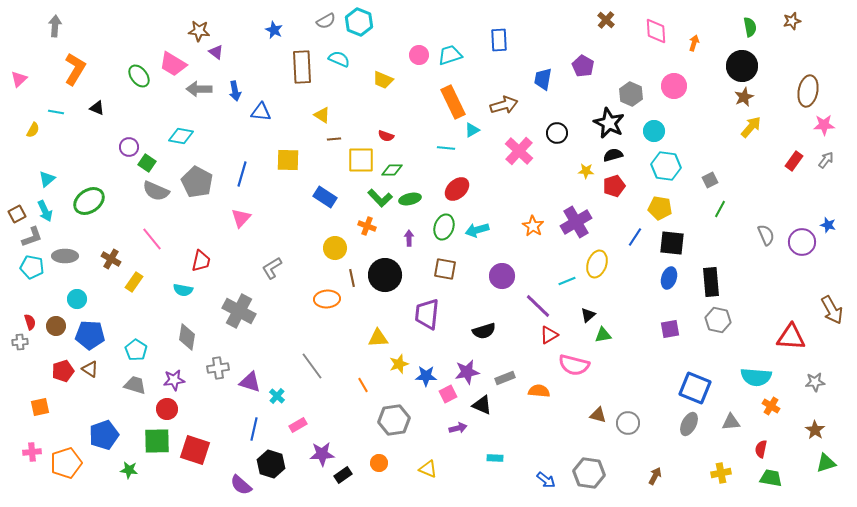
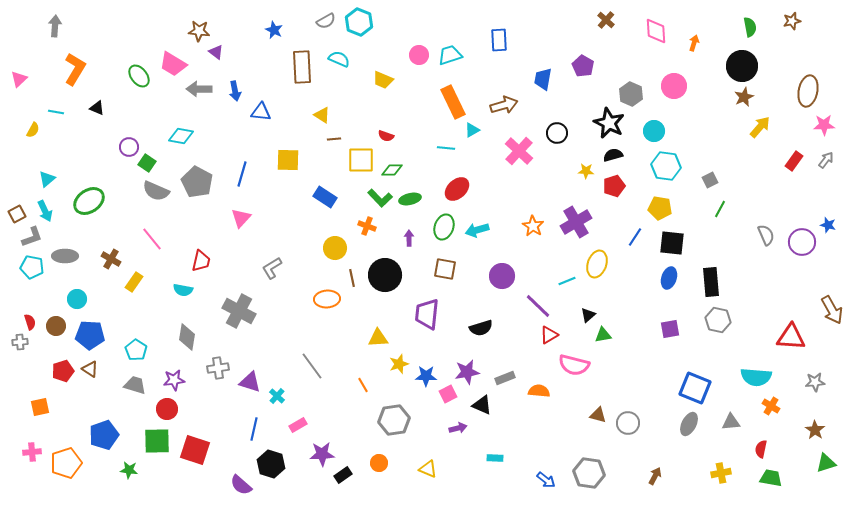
yellow arrow at (751, 127): moved 9 px right
black semicircle at (484, 331): moved 3 px left, 3 px up
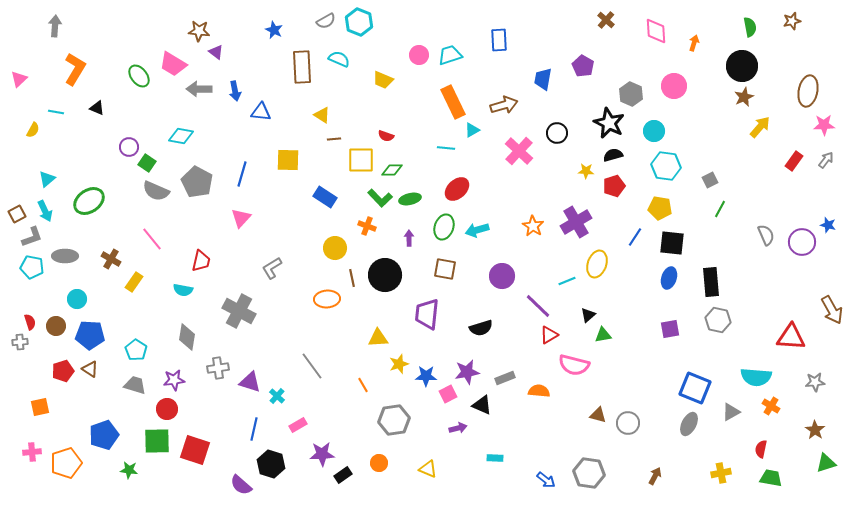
gray triangle at (731, 422): moved 10 px up; rotated 24 degrees counterclockwise
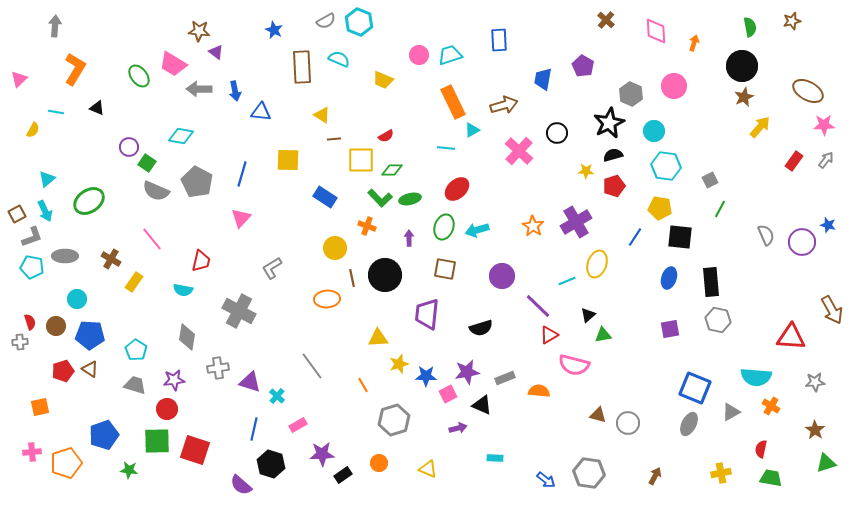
brown ellipse at (808, 91): rotated 72 degrees counterclockwise
black star at (609, 123): rotated 20 degrees clockwise
red semicircle at (386, 136): rotated 49 degrees counterclockwise
black square at (672, 243): moved 8 px right, 6 px up
gray hexagon at (394, 420): rotated 8 degrees counterclockwise
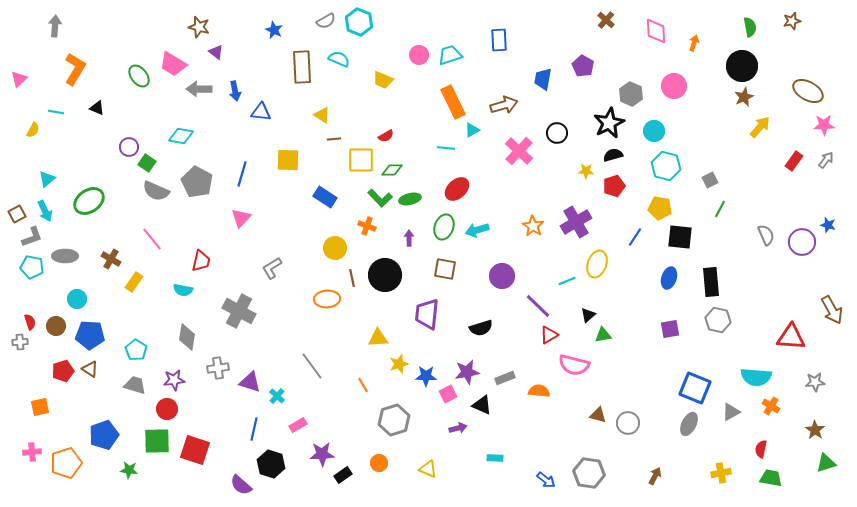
brown star at (199, 31): moved 4 px up; rotated 10 degrees clockwise
cyan hexagon at (666, 166): rotated 8 degrees clockwise
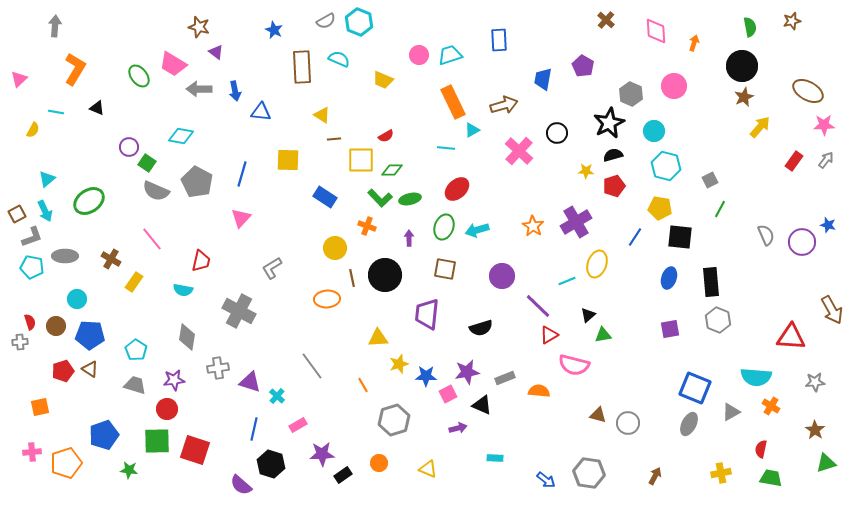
gray hexagon at (718, 320): rotated 10 degrees clockwise
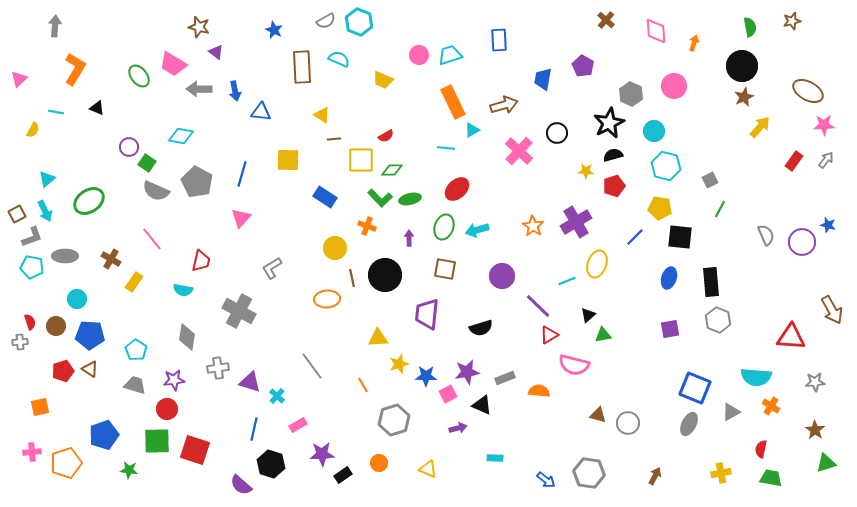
blue line at (635, 237): rotated 12 degrees clockwise
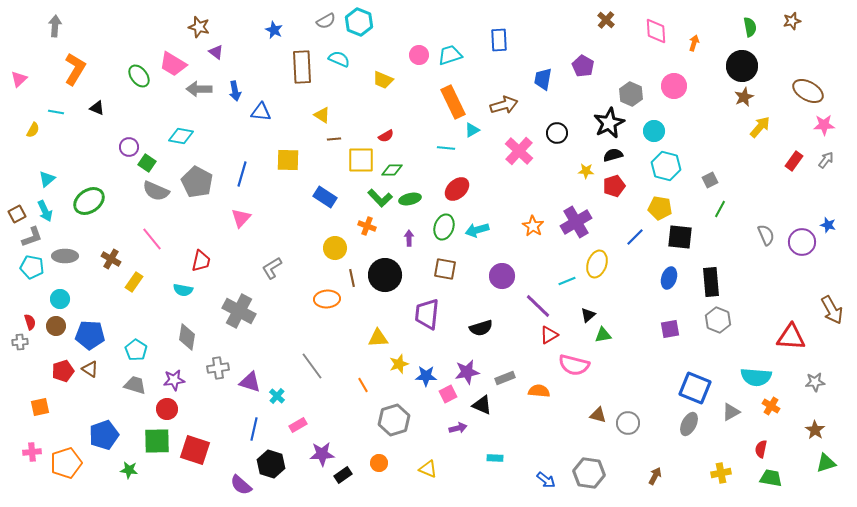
cyan circle at (77, 299): moved 17 px left
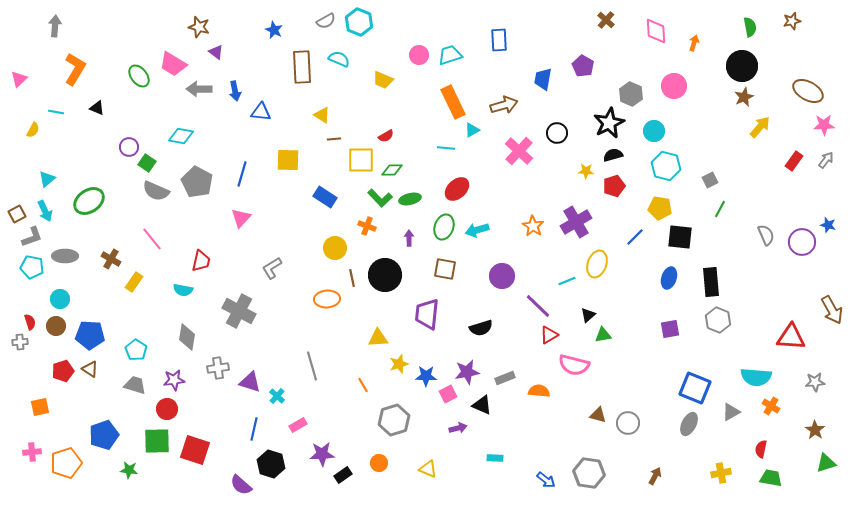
gray line at (312, 366): rotated 20 degrees clockwise
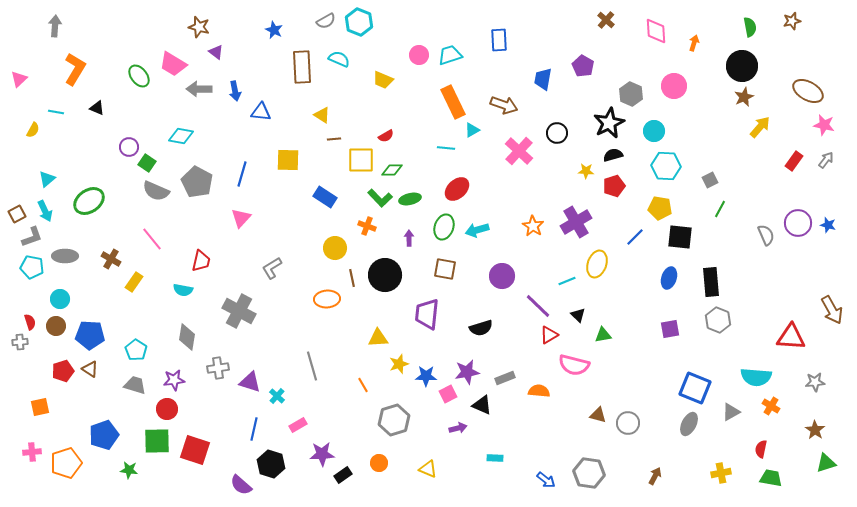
brown arrow at (504, 105): rotated 36 degrees clockwise
pink star at (824, 125): rotated 15 degrees clockwise
cyan hexagon at (666, 166): rotated 12 degrees counterclockwise
purple circle at (802, 242): moved 4 px left, 19 px up
black triangle at (588, 315): moved 10 px left; rotated 35 degrees counterclockwise
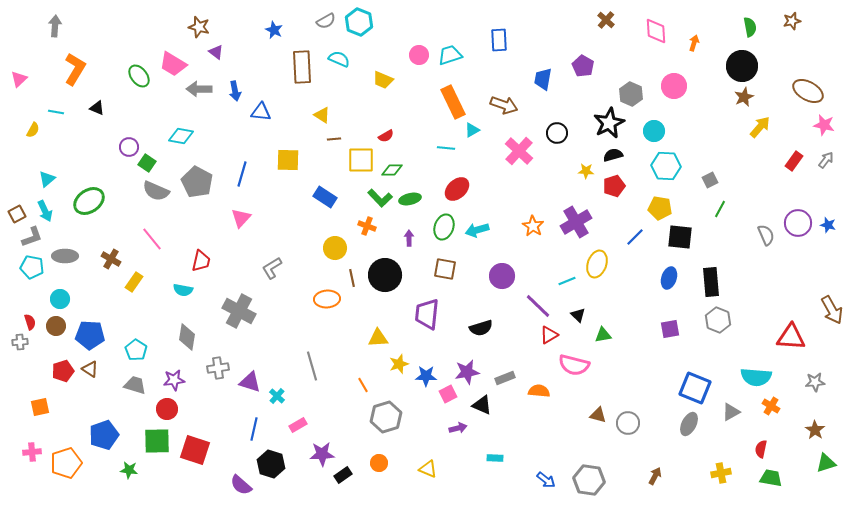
gray hexagon at (394, 420): moved 8 px left, 3 px up
gray hexagon at (589, 473): moved 7 px down
